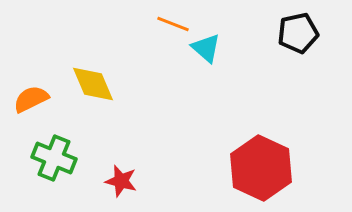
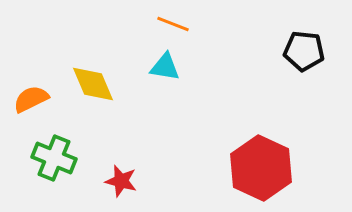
black pentagon: moved 6 px right, 18 px down; rotated 18 degrees clockwise
cyan triangle: moved 41 px left, 19 px down; rotated 32 degrees counterclockwise
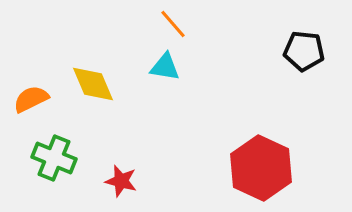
orange line: rotated 28 degrees clockwise
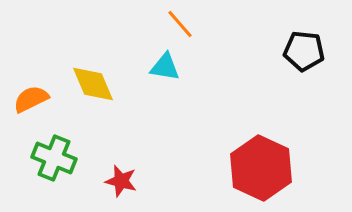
orange line: moved 7 px right
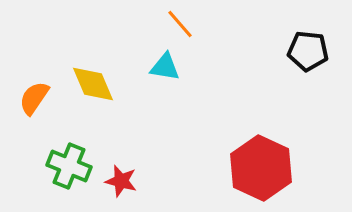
black pentagon: moved 4 px right
orange semicircle: moved 3 px right, 1 px up; rotated 30 degrees counterclockwise
green cross: moved 15 px right, 8 px down
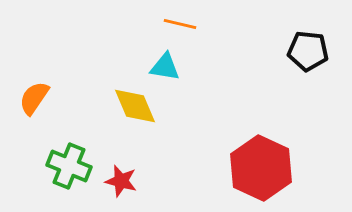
orange line: rotated 36 degrees counterclockwise
yellow diamond: moved 42 px right, 22 px down
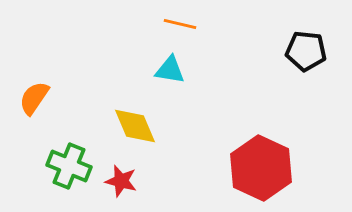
black pentagon: moved 2 px left
cyan triangle: moved 5 px right, 3 px down
yellow diamond: moved 20 px down
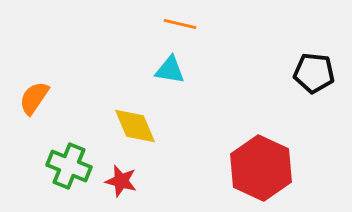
black pentagon: moved 8 px right, 22 px down
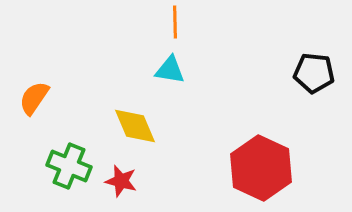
orange line: moved 5 px left, 2 px up; rotated 76 degrees clockwise
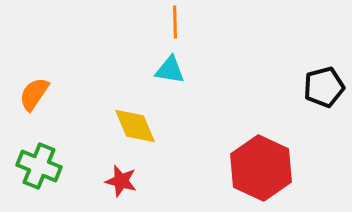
black pentagon: moved 10 px right, 14 px down; rotated 21 degrees counterclockwise
orange semicircle: moved 4 px up
green cross: moved 30 px left
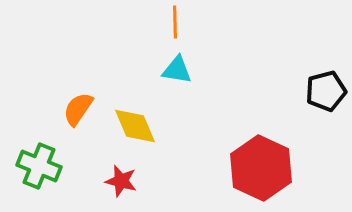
cyan triangle: moved 7 px right
black pentagon: moved 2 px right, 4 px down
orange semicircle: moved 44 px right, 15 px down
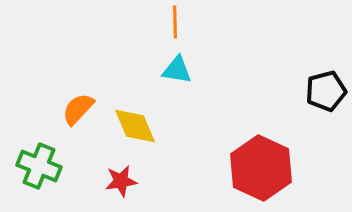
orange semicircle: rotated 9 degrees clockwise
red star: rotated 24 degrees counterclockwise
